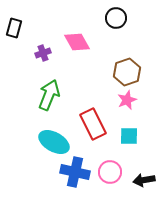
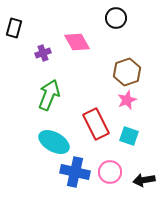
red rectangle: moved 3 px right
cyan square: rotated 18 degrees clockwise
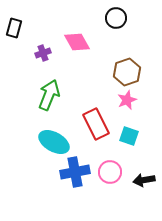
blue cross: rotated 24 degrees counterclockwise
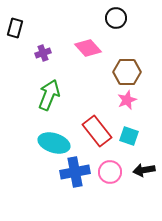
black rectangle: moved 1 px right
pink diamond: moved 11 px right, 6 px down; rotated 12 degrees counterclockwise
brown hexagon: rotated 20 degrees clockwise
red rectangle: moved 1 px right, 7 px down; rotated 12 degrees counterclockwise
cyan ellipse: moved 1 px down; rotated 12 degrees counterclockwise
black arrow: moved 10 px up
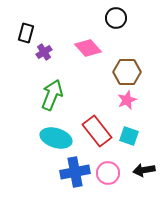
black rectangle: moved 11 px right, 5 px down
purple cross: moved 1 px right, 1 px up; rotated 14 degrees counterclockwise
green arrow: moved 3 px right
cyan ellipse: moved 2 px right, 5 px up
pink circle: moved 2 px left, 1 px down
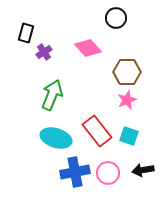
black arrow: moved 1 px left
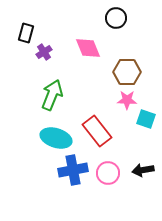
pink diamond: rotated 20 degrees clockwise
pink star: rotated 24 degrees clockwise
cyan square: moved 17 px right, 17 px up
blue cross: moved 2 px left, 2 px up
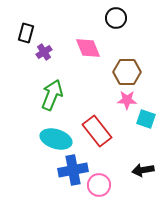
cyan ellipse: moved 1 px down
pink circle: moved 9 px left, 12 px down
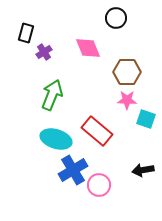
red rectangle: rotated 12 degrees counterclockwise
blue cross: rotated 20 degrees counterclockwise
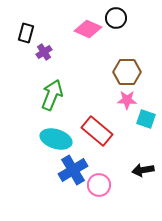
pink diamond: moved 19 px up; rotated 44 degrees counterclockwise
